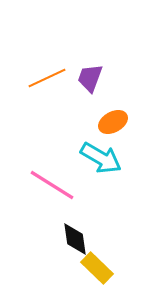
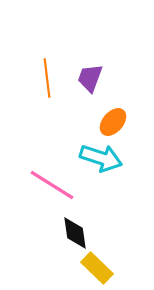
orange line: rotated 72 degrees counterclockwise
orange ellipse: rotated 20 degrees counterclockwise
cyan arrow: rotated 12 degrees counterclockwise
black diamond: moved 6 px up
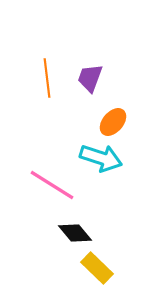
black diamond: rotated 32 degrees counterclockwise
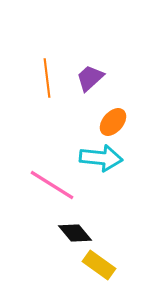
purple trapezoid: rotated 28 degrees clockwise
cyan arrow: rotated 12 degrees counterclockwise
yellow rectangle: moved 2 px right, 3 px up; rotated 8 degrees counterclockwise
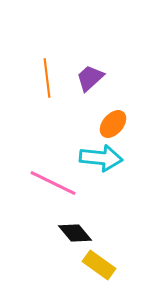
orange ellipse: moved 2 px down
pink line: moved 1 px right, 2 px up; rotated 6 degrees counterclockwise
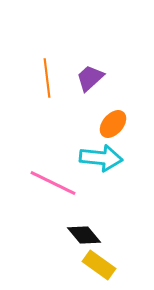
black diamond: moved 9 px right, 2 px down
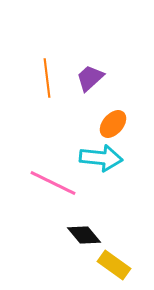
yellow rectangle: moved 15 px right
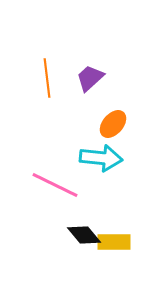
pink line: moved 2 px right, 2 px down
yellow rectangle: moved 23 px up; rotated 36 degrees counterclockwise
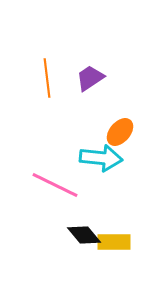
purple trapezoid: rotated 8 degrees clockwise
orange ellipse: moved 7 px right, 8 px down
